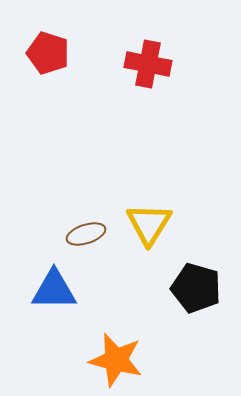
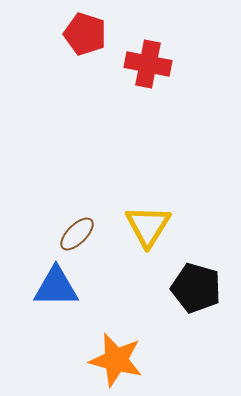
red pentagon: moved 37 px right, 19 px up
yellow triangle: moved 1 px left, 2 px down
brown ellipse: moved 9 px left; rotated 27 degrees counterclockwise
blue triangle: moved 2 px right, 3 px up
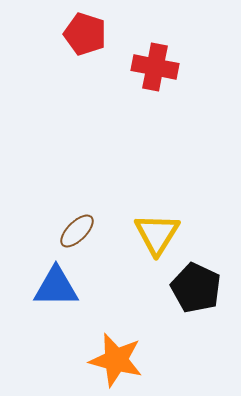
red cross: moved 7 px right, 3 px down
yellow triangle: moved 9 px right, 8 px down
brown ellipse: moved 3 px up
black pentagon: rotated 9 degrees clockwise
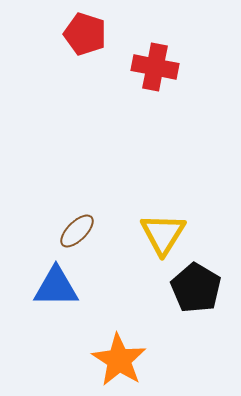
yellow triangle: moved 6 px right
black pentagon: rotated 6 degrees clockwise
orange star: moved 3 px right; rotated 18 degrees clockwise
